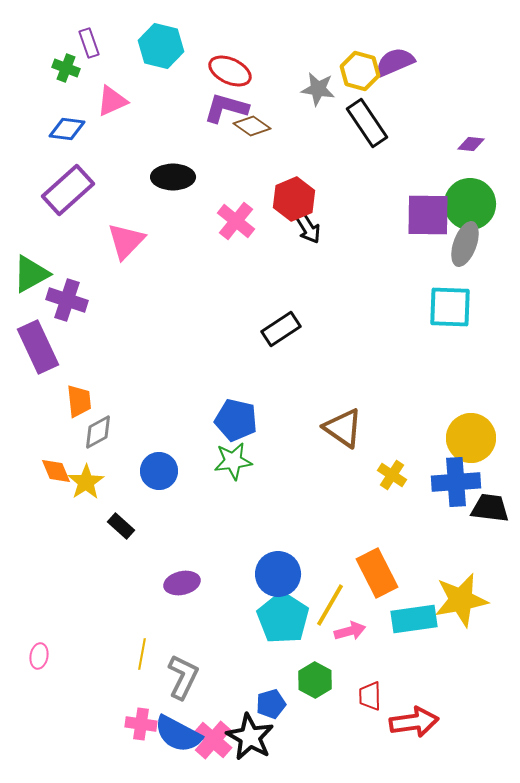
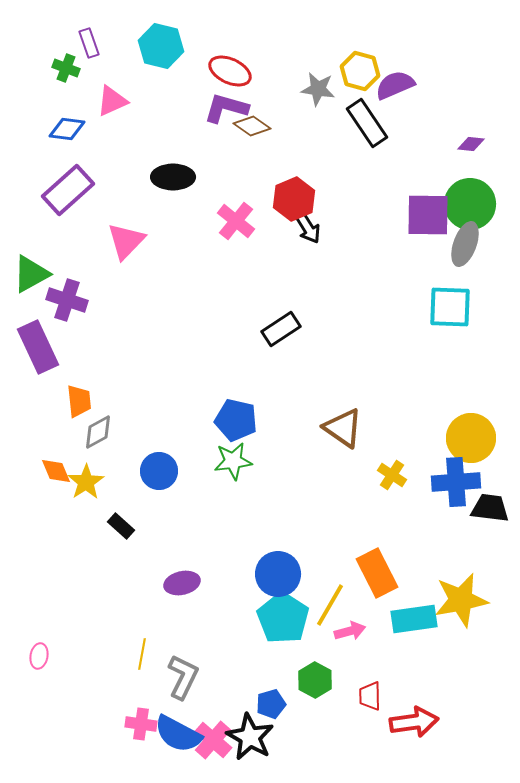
purple semicircle at (395, 62): moved 23 px down
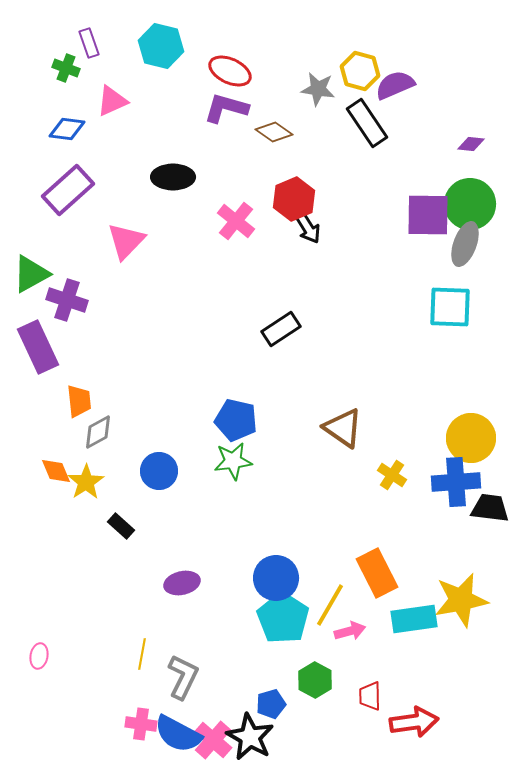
brown diamond at (252, 126): moved 22 px right, 6 px down
blue circle at (278, 574): moved 2 px left, 4 px down
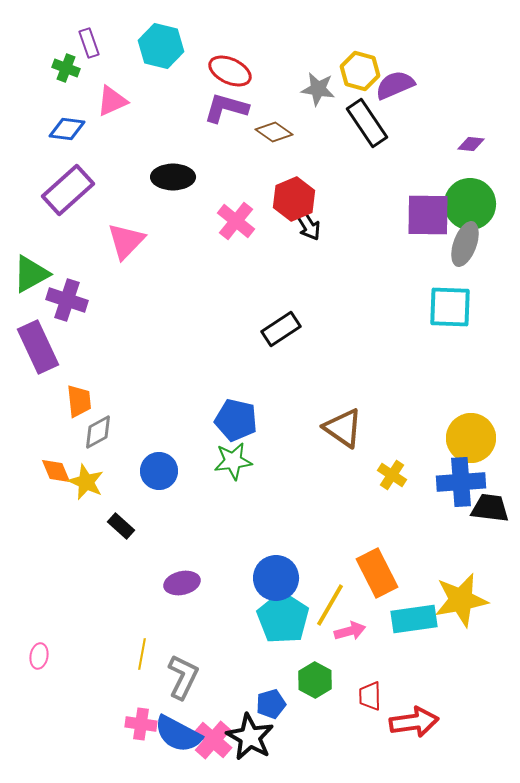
black arrow at (308, 228): moved 3 px up
yellow star at (86, 482): rotated 15 degrees counterclockwise
blue cross at (456, 482): moved 5 px right
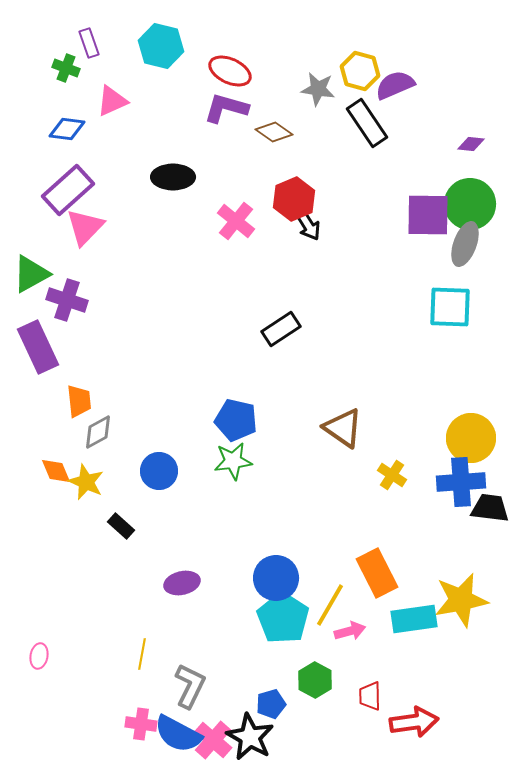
pink triangle at (126, 241): moved 41 px left, 14 px up
gray L-shape at (183, 677): moved 7 px right, 9 px down
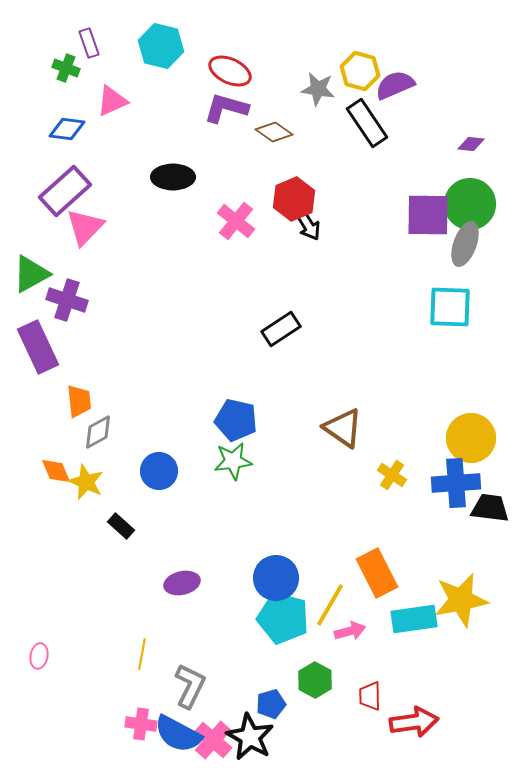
purple rectangle at (68, 190): moved 3 px left, 1 px down
blue cross at (461, 482): moved 5 px left, 1 px down
cyan pentagon at (283, 618): rotated 18 degrees counterclockwise
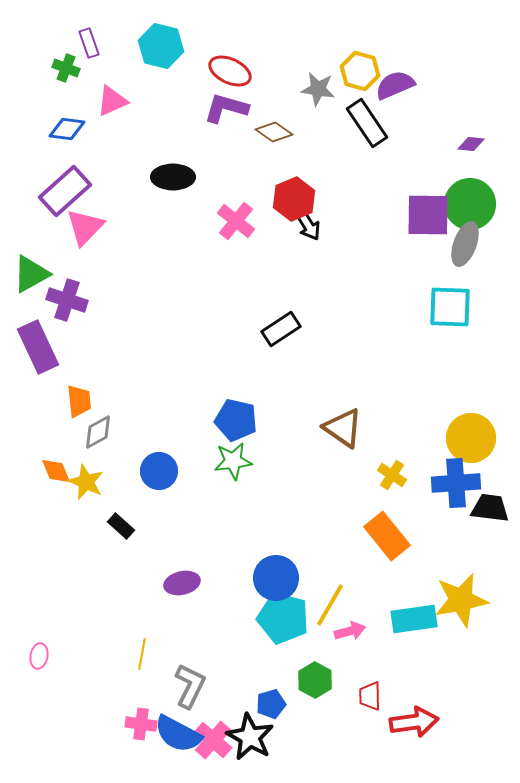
orange rectangle at (377, 573): moved 10 px right, 37 px up; rotated 12 degrees counterclockwise
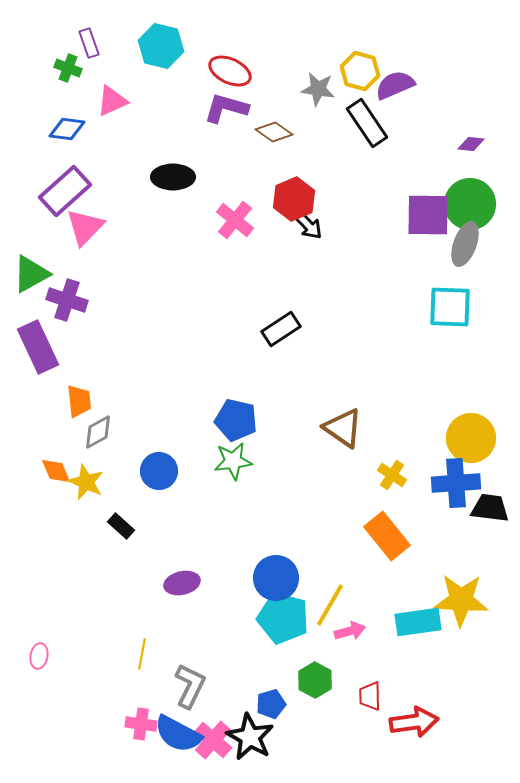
green cross at (66, 68): moved 2 px right
pink cross at (236, 221): moved 1 px left, 1 px up
black arrow at (308, 225): rotated 12 degrees counterclockwise
yellow star at (461, 600): rotated 14 degrees clockwise
cyan rectangle at (414, 619): moved 4 px right, 3 px down
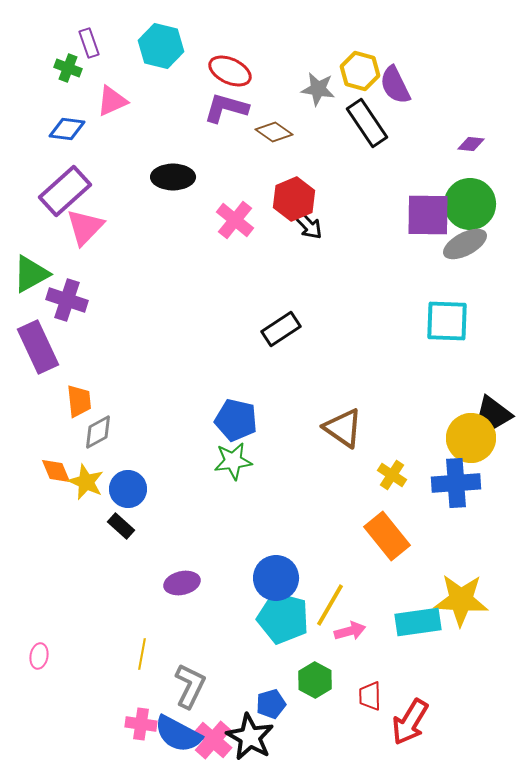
purple semicircle at (395, 85): rotated 93 degrees counterclockwise
gray ellipse at (465, 244): rotated 42 degrees clockwise
cyan square at (450, 307): moved 3 px left, 14 px down
blue circle at (159, 471): moved 31 px left, 18 px down
black trapezoid at (490, 508): moved 4 px right, 95 px up; rotated 150 degrees counterclockwise
red arrow at (414, 722): moved 4 px left; rotated 129 degrees clockwise
